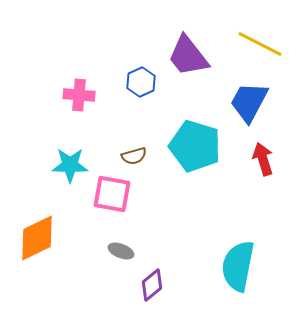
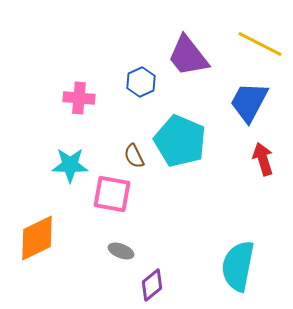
pink cross: moved 3 px down
cyan pentagon: moved 15 px left, 5 px up; rotated 6 degrees clockwise
brown semicircle: rotated 80 degrees clockwise
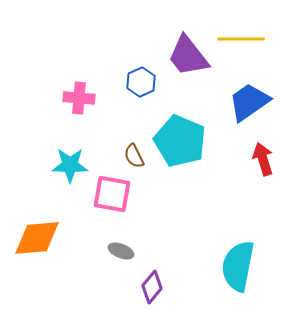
yellow line: moved 19 px left, 5 px up; rotated 27 degrees counterclockwise
blue trapezoid: rotated 27 degrees clockwise
orange diamond: rotated 21 degrees clockwise
purple diamond: moved 2 px down; rotated 12 degrees counterclockwise
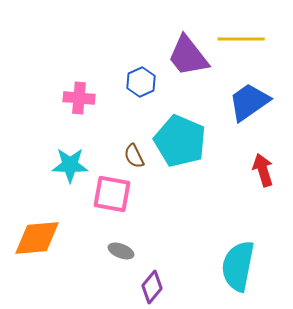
red arrow: moved 11 px down
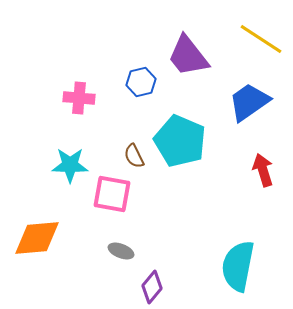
yellow line: moved 20 px right; rotated 33 degrees clockwise
blue hexagon: rotated 12 degrees clockwise
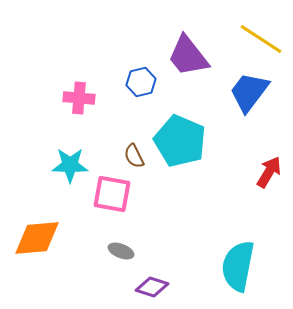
blue trapezoid: moved 10 px up; rotated 18 degrees counterclockwise
red arrow: moved 6 px right, 2 px down; rotated 48 degrees clockwise
purple diamond: rotated 68 degrees clockwise
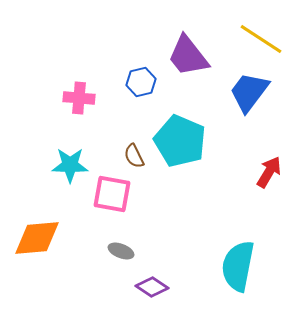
purple diamond: rotated 16 degrees clockwise
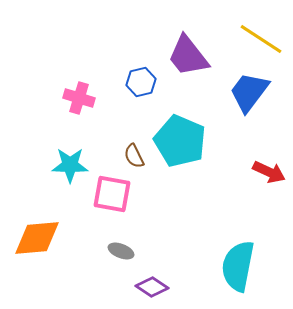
pink cross: rotated 12 degrees clockwise
red arrow: rotated 84 degrees clockwise
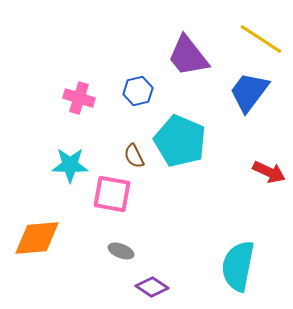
blue hexagon: moved 3 px left, 9 px down
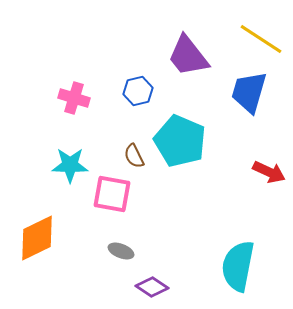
blue trapezoid: rotated 21 degrees counterclockwise
pink cross: moved 5 px left
orange diamond: rotated 21 degrees counterclockwise
